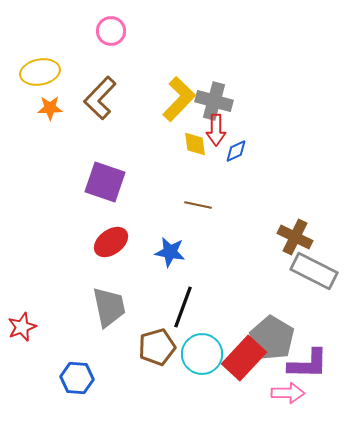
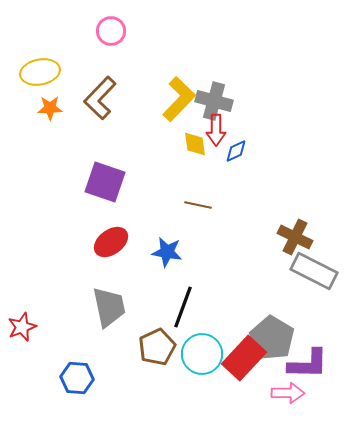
blue star: moved 3 px left
brown pentagon: rotated 9 degrees counterclockwise
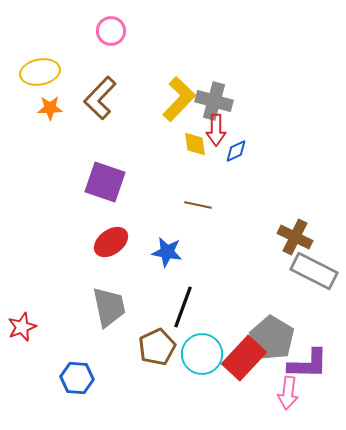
pink arrow: rotated 96 degrees clockwise
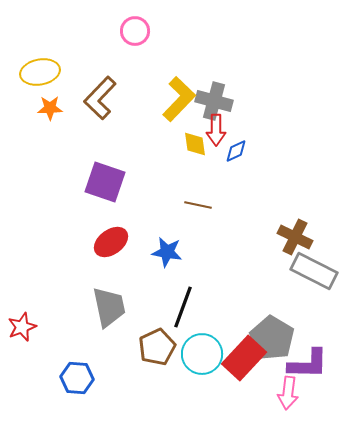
pink circle: moved 24 px right
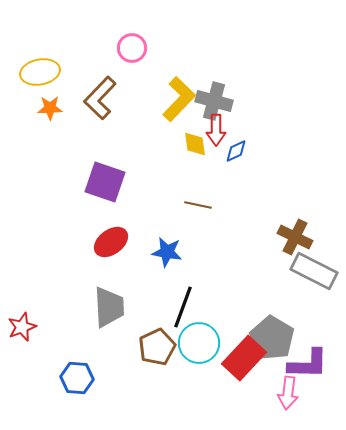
pink circle: moved 3 px left, 17 px down
gray trapezoid: rotated 9 degrees clockwise
cyan circle: moved 3 px left, 11 px up
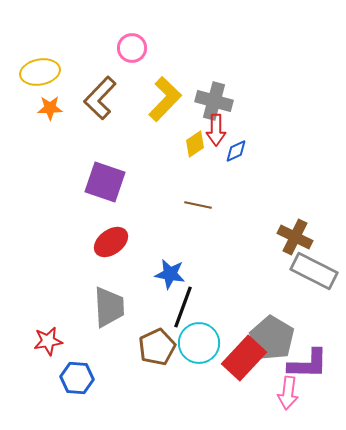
yellow L-shape: moved 14 px left
yellow diamond: rotated 64 degrees clockwise
blue star: moved 3 px right, 22 px down
red star: moved 26 px right, 14 px down; rotated 12 degrees clockwise
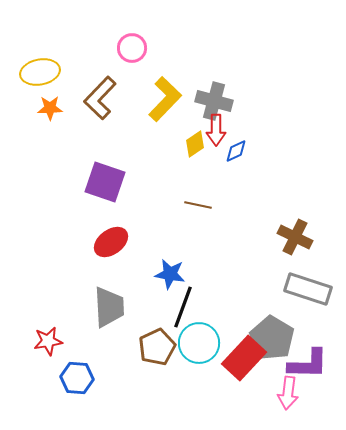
gray rectangle: moved 6 px left, 18 px down; rotated 9 degrees counterclockwise
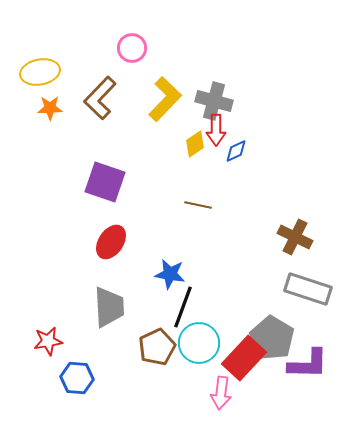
red ellipse: rotated 20 degrees counterclockwise
pink arrow: moved 67 px left
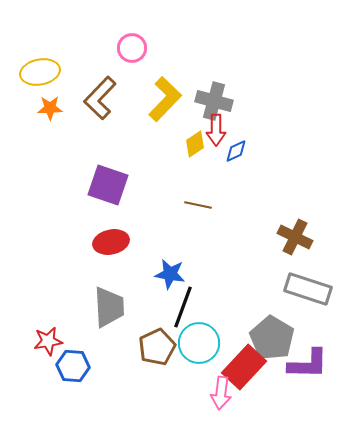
purple square: moved 3 px right, 3 px down
red ellipse: rotated 44 degrees clockwise
red rectangle: moved 9 px down
blue hexagon: moved 4 px left, 12 px up
